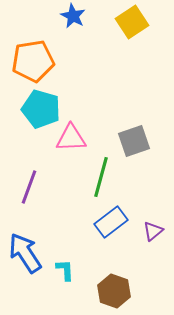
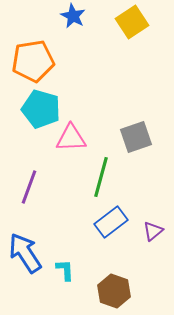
gray square: moved 2 px right, 4 px up
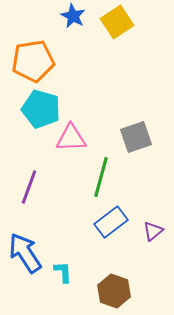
yellow square: moved 15 px left
cyan L-shape: moved 2 px left, 2 px down
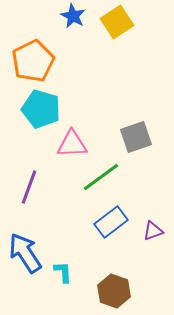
orange pentagon: rotated 18 degrees counterclockwise
pink triangle: moved 1 px right, 6 px down
green line: rotated 39 degrees clockwise
purple triangle: rotated 20 degrees clockwise
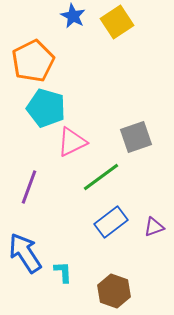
cyan pentagon: moved 5 px right, 1 px up
pink triangle: moved 2 px up; rotated 24 degrees counterclockwise
purple triangle: moved 1 px right, 4 px up
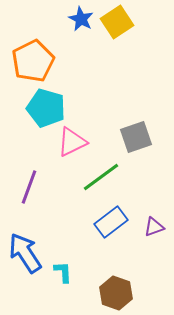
blue star: moved 8 px right, 3 px down
brown hexagon: moved 2 px right, 2 px down
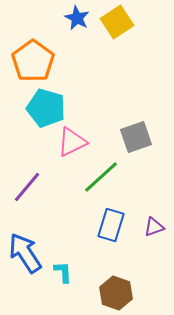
blue star: moved 4 px left, 1 px up
orange pentagon: rotated 9 degrees counterclockwise
green line: rotated 6 degrees counterclockwise
purple line: moved 2 px left; rotated 20 degrees clockwise
blue rectangle: moved 3 px down; rotated 36 degrees counterclockwise
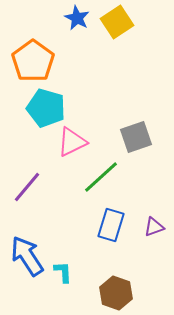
blue arrow: moved 2 px right, 3 px down
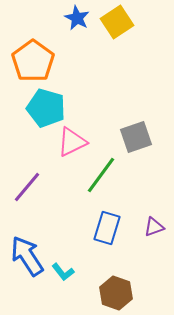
green line: moved 2 px up; rotated 12 degrees counterclockwise
blue rectangle: moved 4 px left, 3 px down
cyan L-shape: rotated 145 degrees clockwise
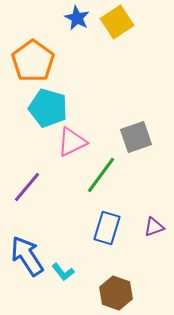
cyan pentagon: moved 2 px right
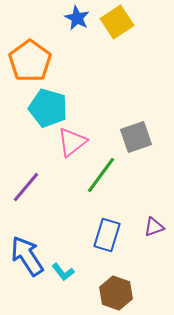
orange pentagon: moved 3 px left
pink triangle: rotated 12 degrees counterclockwise
purple line: moved 1 px left
blue rectangle: moved 7 px down
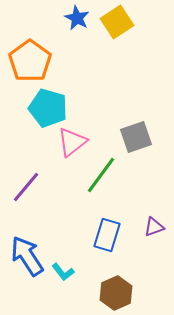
brown hexagon: rotated 16 degrees clockwise
